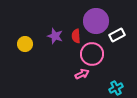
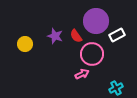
red semicircle: rotated 32 degrees counterclockwise
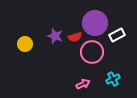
purple circle: moved 1 px left, 2 px down
red semicircle: moved 1 px left, 1 px down; rotated 72 degrees counterclockwise
pink circle: moved 2 px up
pink arrow: moved 1 px right, 10 px down
cyan cross: moved 3 px left, 9 px up
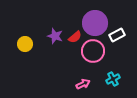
red semicircle: rotated 24 degrees counterclockwise
pink circle: moved 1 px right, 1 px up
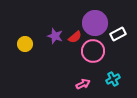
white rectangle: moved 1 px right, 1 px up
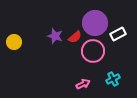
yellow circle: moved 11 px left, 2 px up
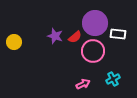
white rectangle: rotated 35 degrees clockwise
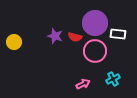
red semicircle: rotated 56 degrees clockwise
pink circle: moved 2 px right
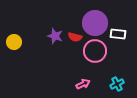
cyan cross: moved 4 px right, 5 px down
